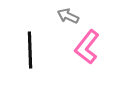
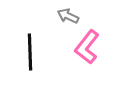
black line: moved 2 px down
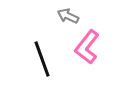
black line: moved 12 px right, 7 px down; rotated 18 degrees counterclockwise
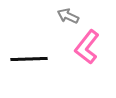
black line: moved 13 px left; rotated 72 degrees counterclockwise
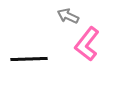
pink L-shape: moved 3 px up
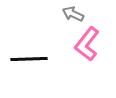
gray arrow: moved 5 px right, 2 px up
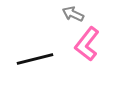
black line: moved 6 px right; rotated 12 degrees counterclockwise
